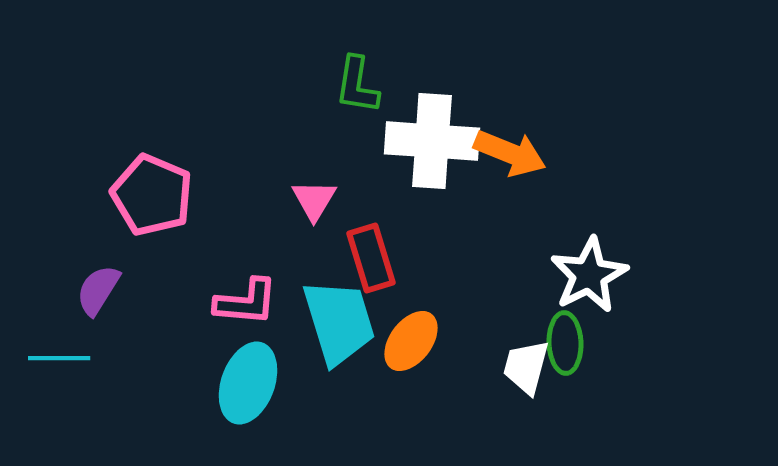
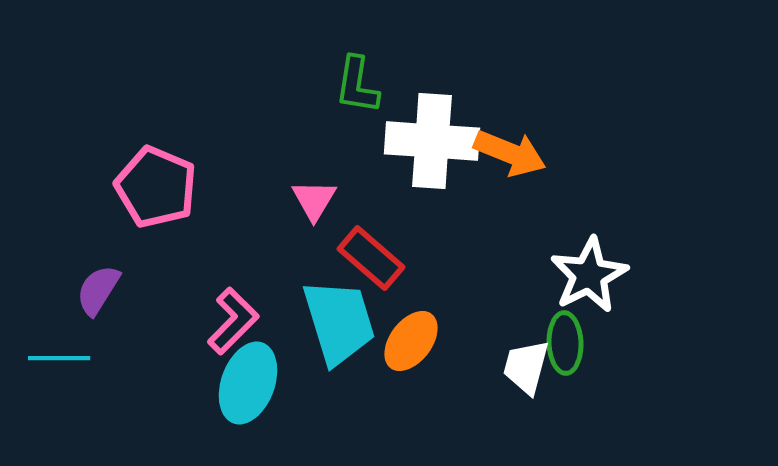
pink pentagon: moved 4 px right, 8 px up
red rectangle: rotated 32 degrees counterclockwise
pink L-shape: moved 13 px left, 19 px down; rotated 50 degrees counterclockwise
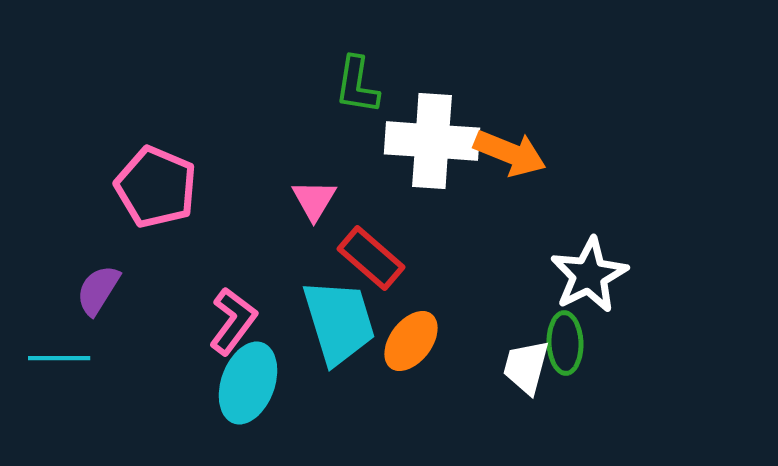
pink L-shape: rotated 8 degrees counterclockwise
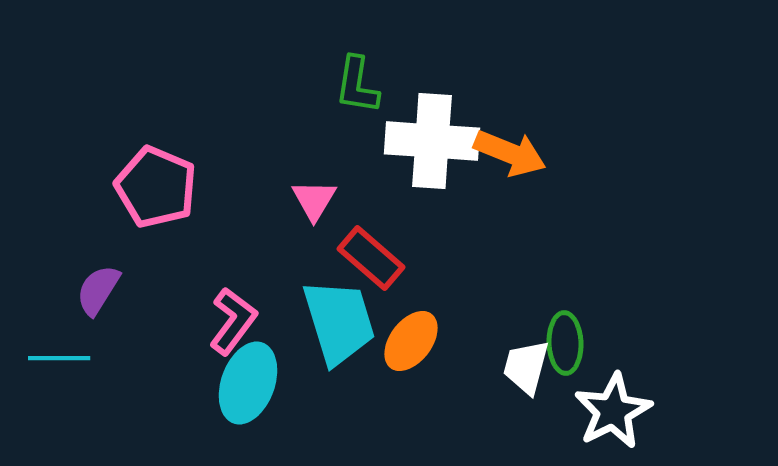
white star: moved 24 px right, 136 px down
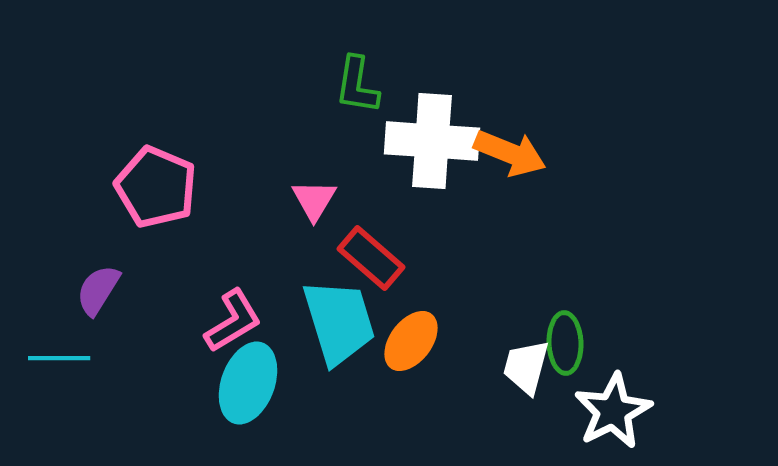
pink L-shape: rotated 22 degrees clockwise
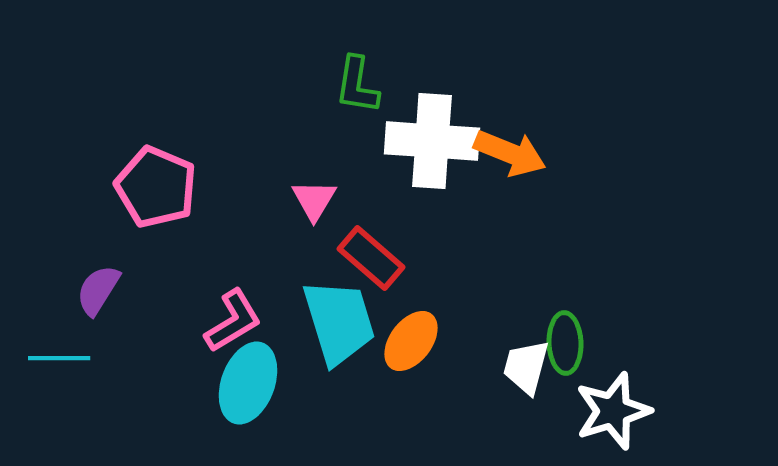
white star: rotated 10 degrees clockwise
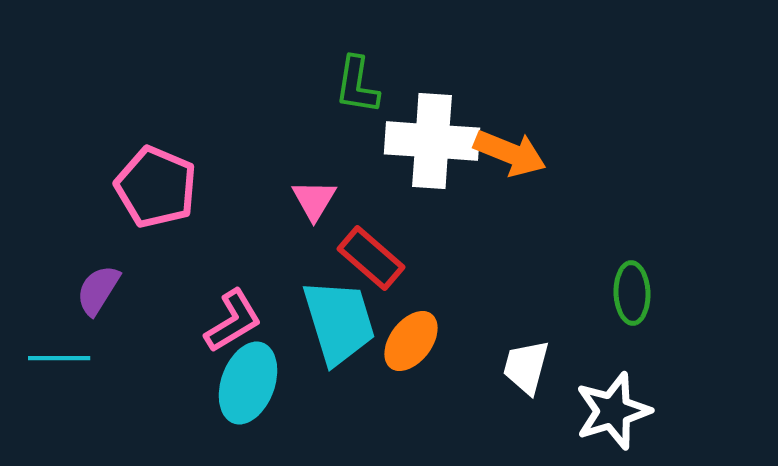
green ellipse: moved 67 px right, 50 px up
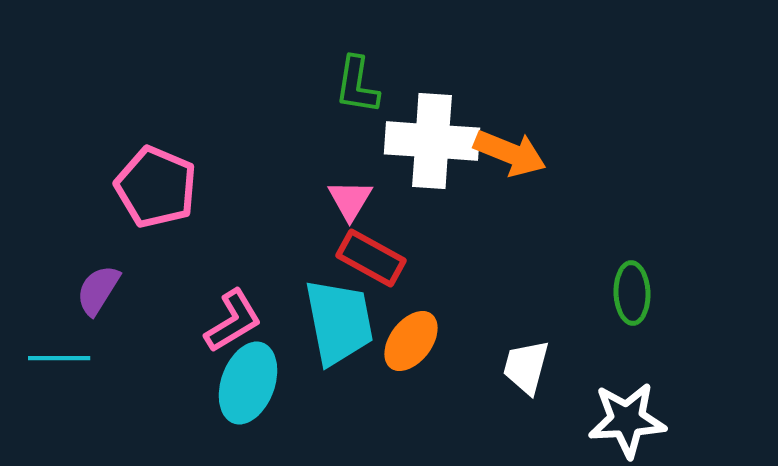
pink triangle: moved 36 px right
red rectangle: rotated 12 degrees counterclockwise
cyan trapezoid: rotated 6 degrees clockwise
white star: moved 14 px right, 9 px down; rotated 14 degrees clockwise
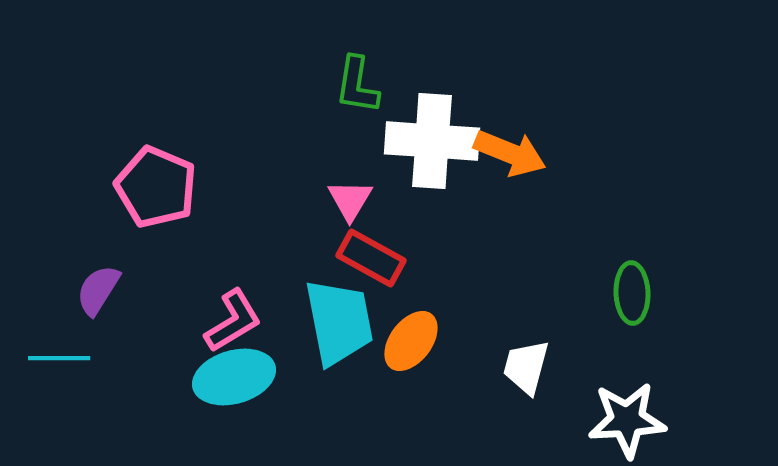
cyan ellipse: moved 14 px left, 6 px up; rotated 54 degrees clockwise
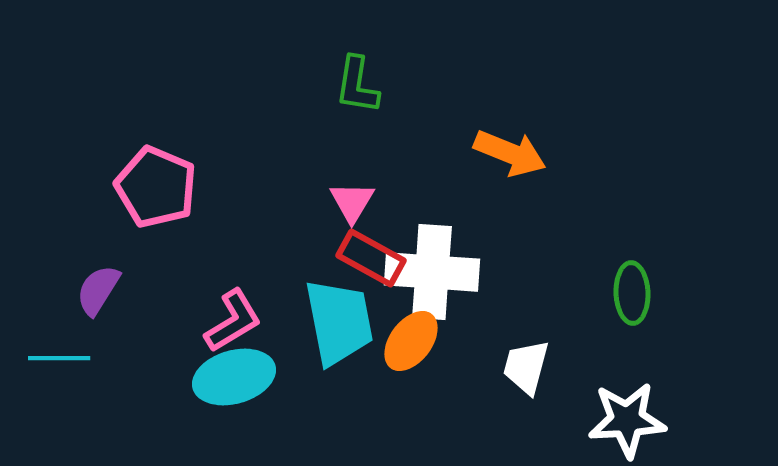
white cross: moved 131 px down
pink triangle: moved 2 px right, 2 px down
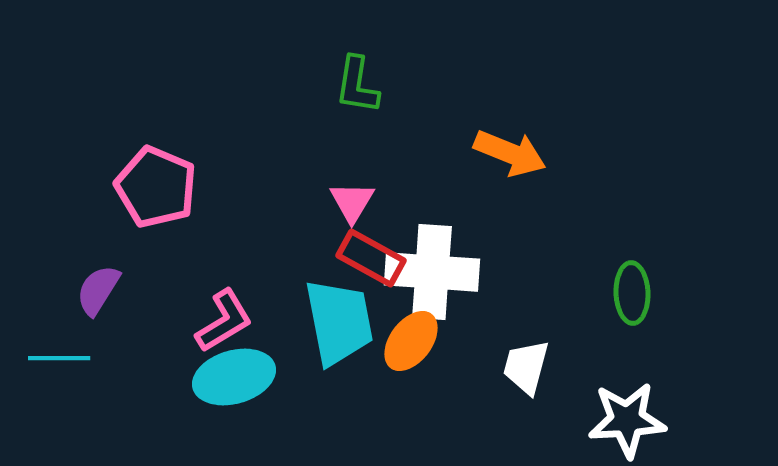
pink L-shape: moved 9 px left
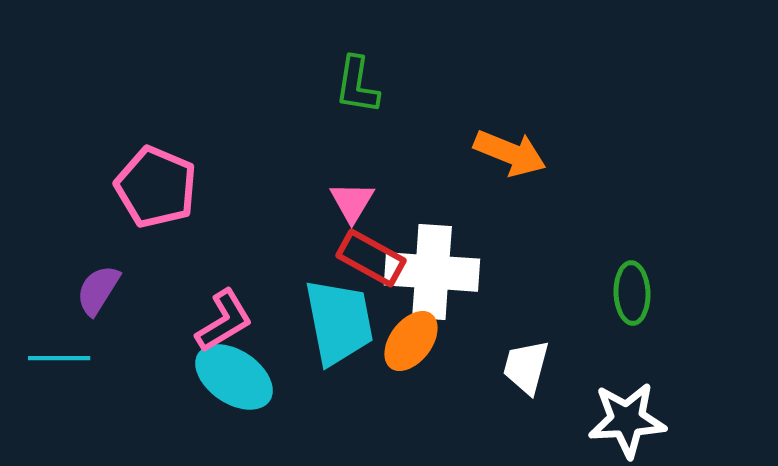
cyan ellipse: rotated 50 degrees clockwise
